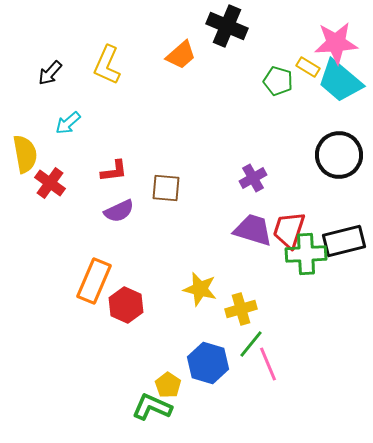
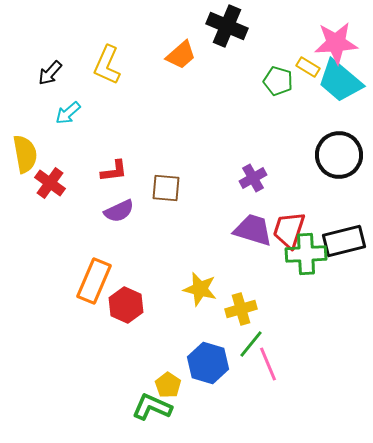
cyan arrow: moved 10 px up
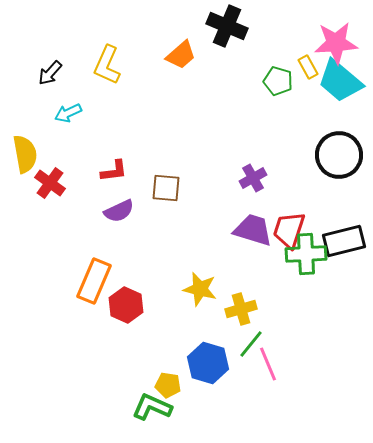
yellow rectangle: rotated 30 degrees clockwise
cyan arrow: rotated 16 degrees clockwise
yellow pentagon: rotated 25 degrees counterclockwise
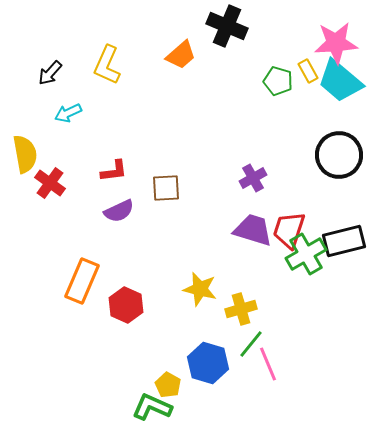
yellow rectangle: moved 4 px down
brown square: rotated 8 degrees counterclockwise
green cross: rotated 27 degrees counterclockwise
orange rectangle: moved 12 px left
yellow pentagon: rotated 20 degrees clockwise
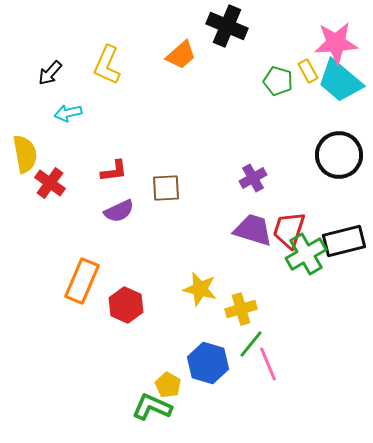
cyan arrow: rotated 12 degrees clockwise
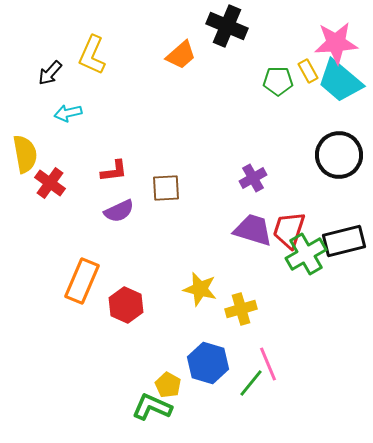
yellow L-shape: moved 15 px left, 10 px up
green pentagon: rotated 16 degrees counterclockwise
green line: moved 39 px down
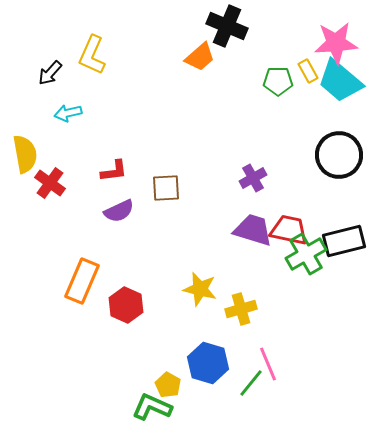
orange trapezoid: moved 19 px right, 2 px down
red trapezoid: rotated 84 degrees clockwise
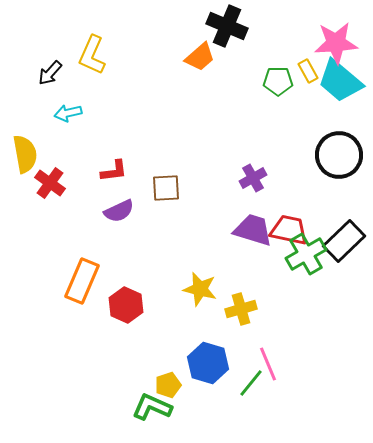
black rectangle: rotated 30 degrees counterclockwise
yellow pentagon: rotated 25 degrees clockwise
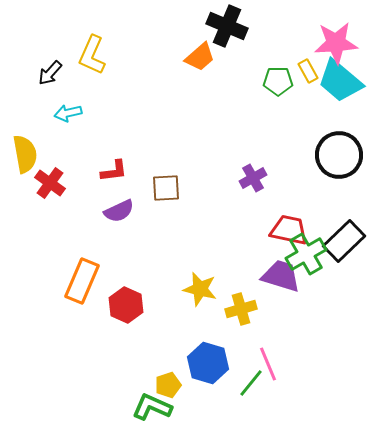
purple trapezoid: moved 28 px right, 46 px down
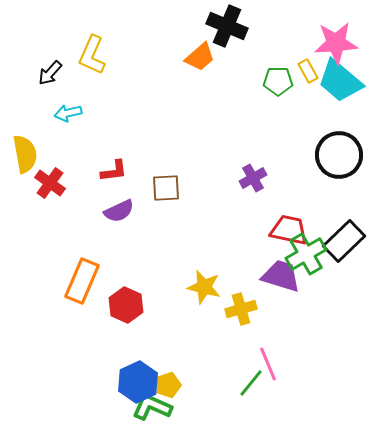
yellow star: moved 4 px right, 2 px up
blue hexagon: moved 70 px left, 19 px down; rotated 18 degrees clockwise
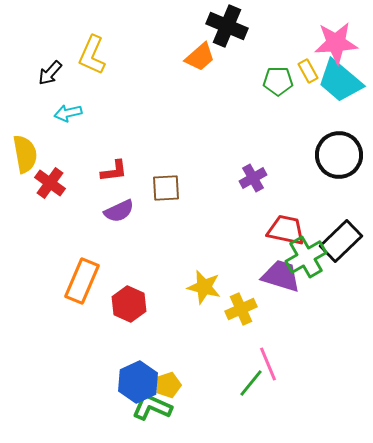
red trapezoid: moved 3 px left
black rectangle: moved 3 px left
green cross: moved 3 px down
red hexagon: moved 3 px right, 1 px up
yellow cross: rotated 8 degrees counterclockwise
